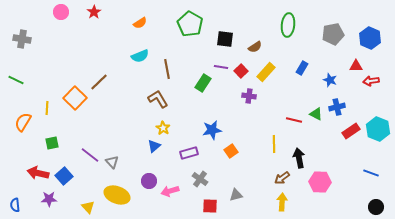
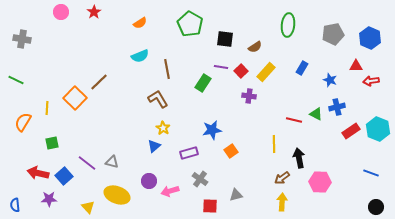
purple line at (90, 155): moved 3 px left, 8 px down
gray triangle at (112, 162): rotated 32 degrees counterclockwise
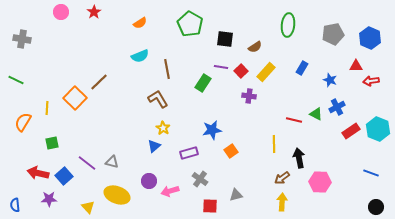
blue cross at (337, 107): rotated 14 degrees counterclockwise
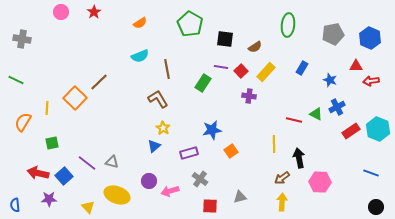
gray triangle at (236, 195): moved 4 px right, 2 px down
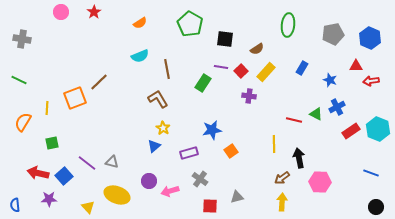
brown semicircle at (255, 47): moved 2 px right, 2 px down
green line at (16, 80): moved 3 px right
orange square at (75, 98): rotated 25 degrees clockwise
gray triangle at (240, 197): moved 3 px left
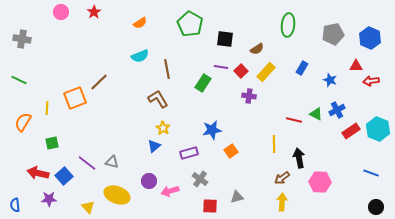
blue cross at (337, 107): moved 3 px down
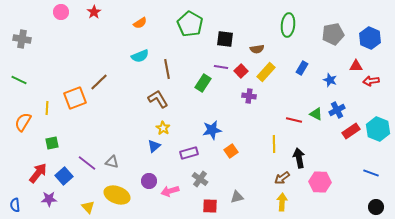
brown semicircle at (257, 49): rotated 24 degrees clockwise
red arrow at (38, 173): rotated 115 degrees clockwise
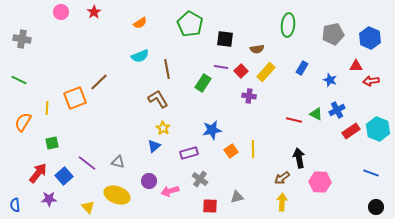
yellow line at (274, 144): moved 21 px left, 5 px down
gray triangle at (112, 162): moved 6 px right
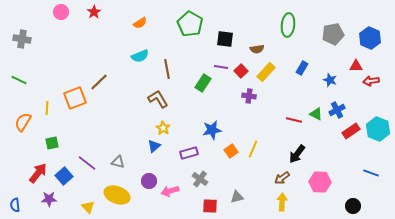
yellow line at (253, 149): rotated 24 degrees clockwise
black arrow at (299, 158): moved 2 px left, 4 px up; rotated 132 degrees counterclockwise
black circle at (376, 207): moved 23 px left, 1 px up
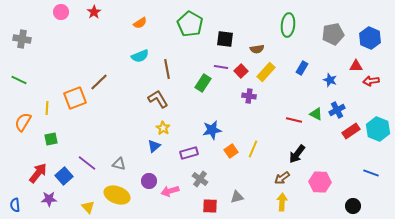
green square at (52, 143): moved 1 px left, 4 px up
gray triangle at (118, 162): moved 1 px right, 2 px down
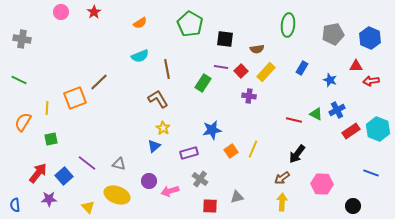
pink hexagon at (320, 182): moved 2 px right, 2 px down
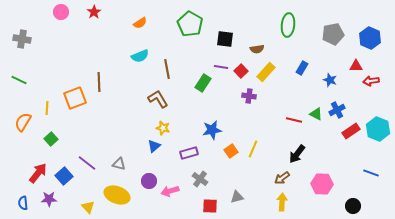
brown line at (99, 82): rotated 48 degrees counterclockwise
yellow star at (163, 128): rotated 16 degrees counterclockwise
green square at (51, 139): rotated 32 degrees counterclockwise
blue semicircle at (15, 205): moved 8 px right, 2 px up
